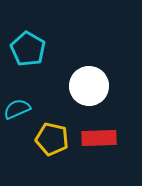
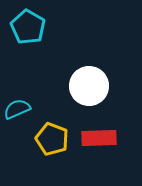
cyan pentagon: moved 22 px up
yellow pentagon: rotated 8 degrees clockwise
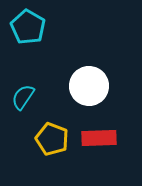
cyan semicircle: moved 6 px right, 12 px up; rotated 32 degrees counterclockwise
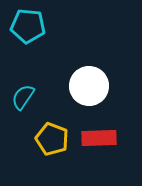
cyan pentagon: moved 1 px up; rotated 24 degrees counterclockwise
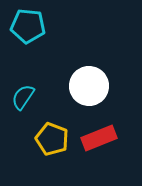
red rectangle: rotated 20 degrees counterclockwise
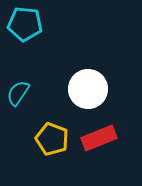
cyan pentagon: moved 3 px left, 2 px up
white circle: moved 1 px left, 3 px down
cyan semicircle: moved 5 px left, 4 px up
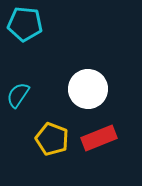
cyan semicircle: moved 2 px down
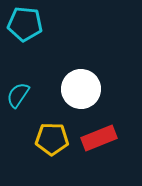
white circle: moved 7 px left
yellow pentagon: rotated 20 degrees counterclockwise
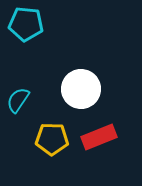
cyan pentagon: moved 1 px right
cyan semicircle: moved 5 px down
red rectangle: moved 1 px up
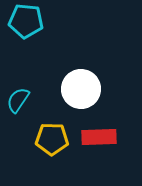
cyan pentagon: moved 3 px up
red rectangle: rotated 20 degrees clockwise
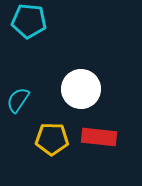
cyan pentagon: moved 3 px right
red rectangle: rotated 8 degrees clockwise
